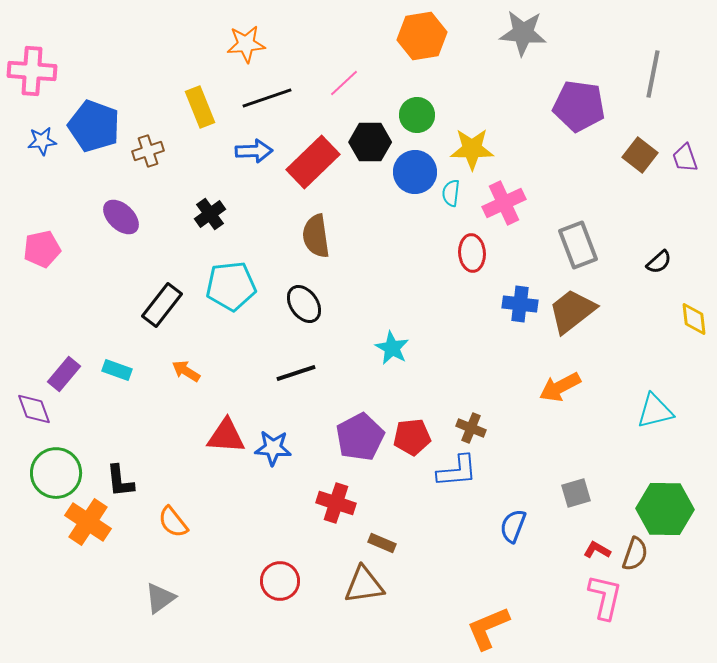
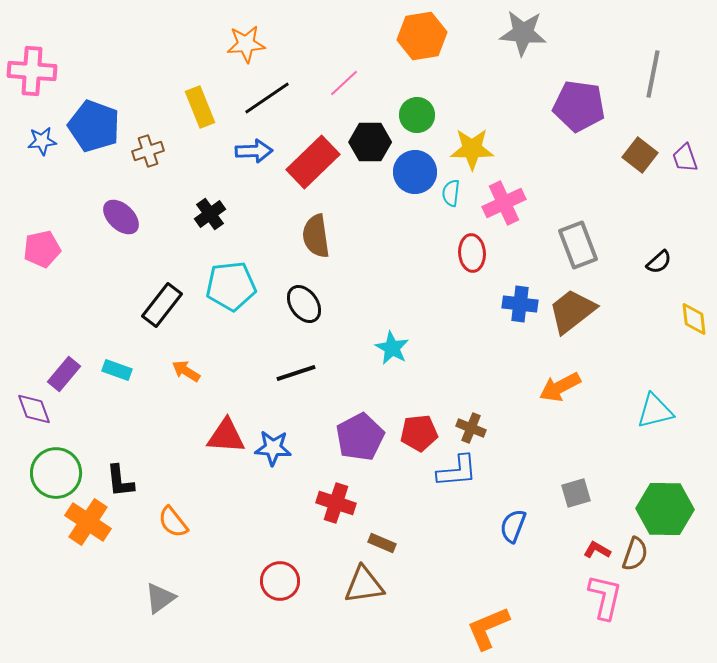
black line at (267, 98): rotated 15 degrees counterclockwise
red pentagon at (412, 437): moved 7 px right, 4 px up
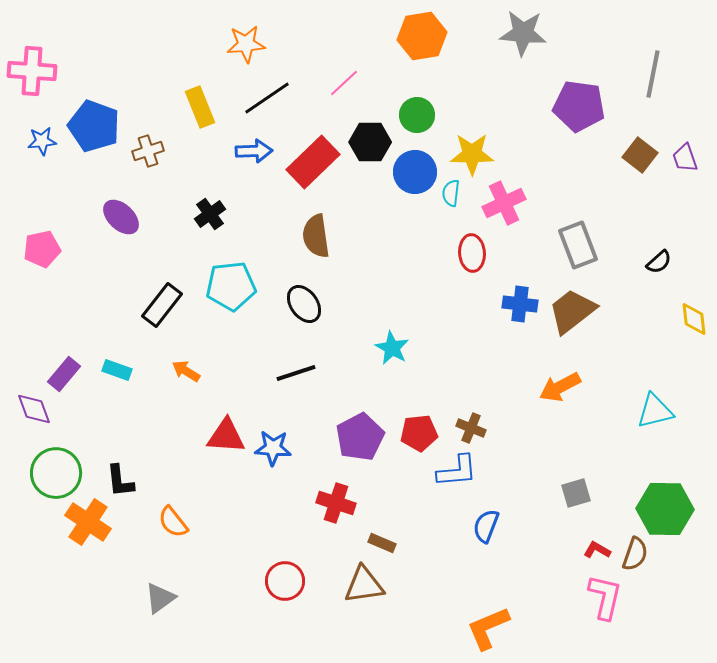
yellow star at (472, 149): moved 5 px down
blue semicircle at (513, 526): moved 27 px left
red circle at (280, 581): moved 5 px right
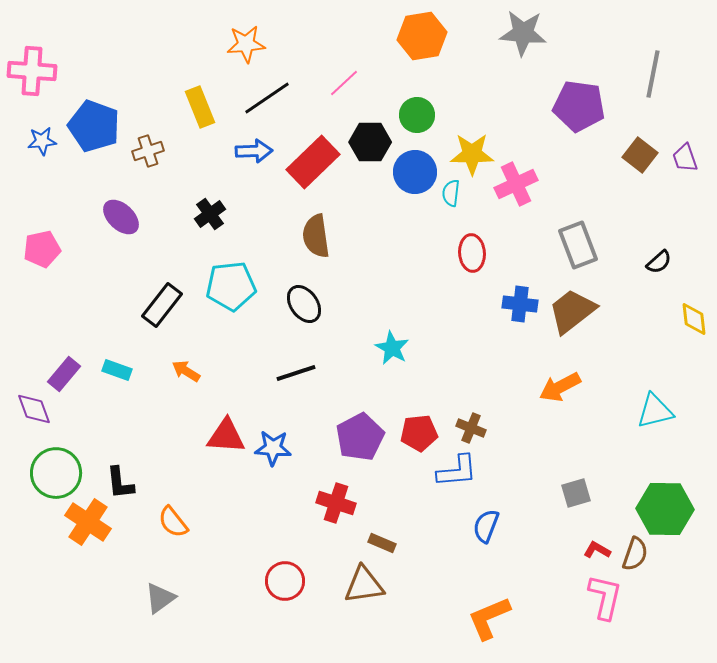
pink cross at (504, 203): moved 12 px right, 19 px up
black L-shape at (120, 481): moved 2 px down
orange L-shape at (488, 628): moved 1 px right, 10 px up
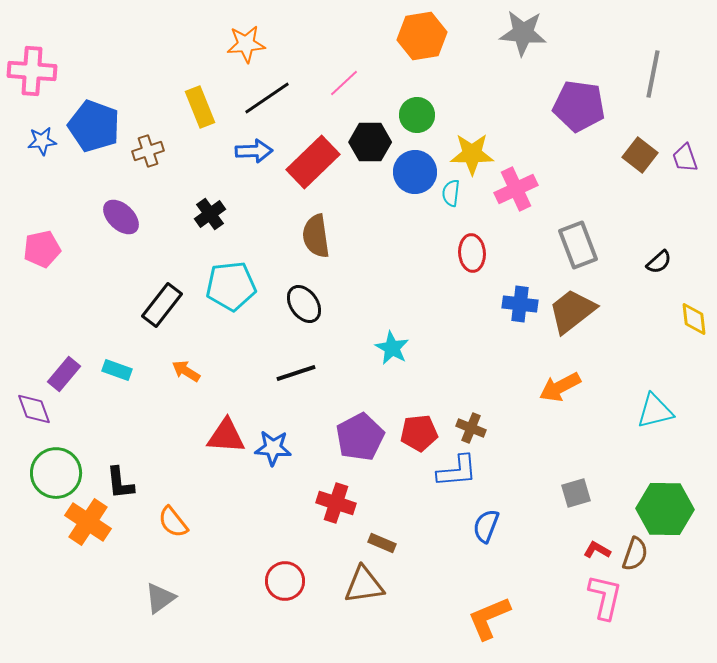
pink cross at (516, 184): moved 5 px down
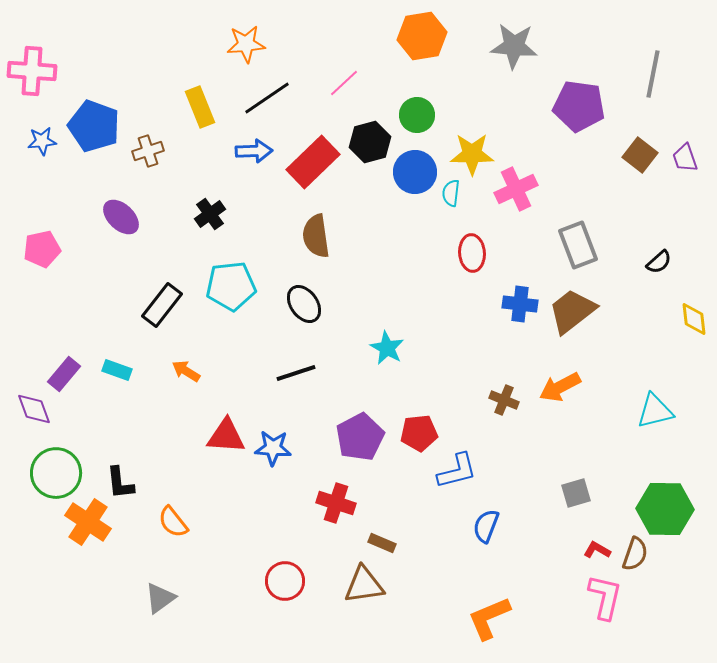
gray star at (523, 33): moved 9 px left, 13 px down
black hexagon at (370, 142): rotated 15 degrees counterclockwise
cyan star at (392, 348): moved 5 px left
brown cross at (471, 428): moved 33 px right, 28 px up
blue L-shape at (457, 471): rotated 9 degrees counterclockwise
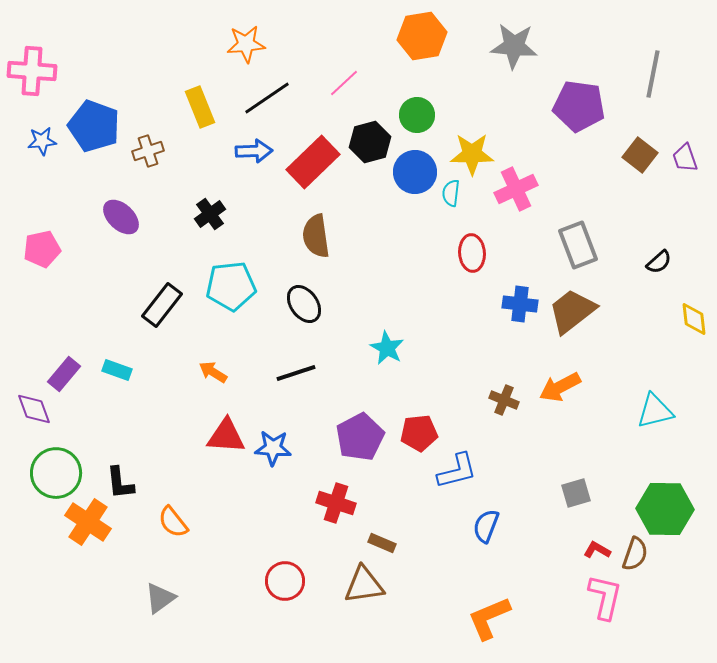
orange arrow at (186, 371): moved 27 px right, 1 px down
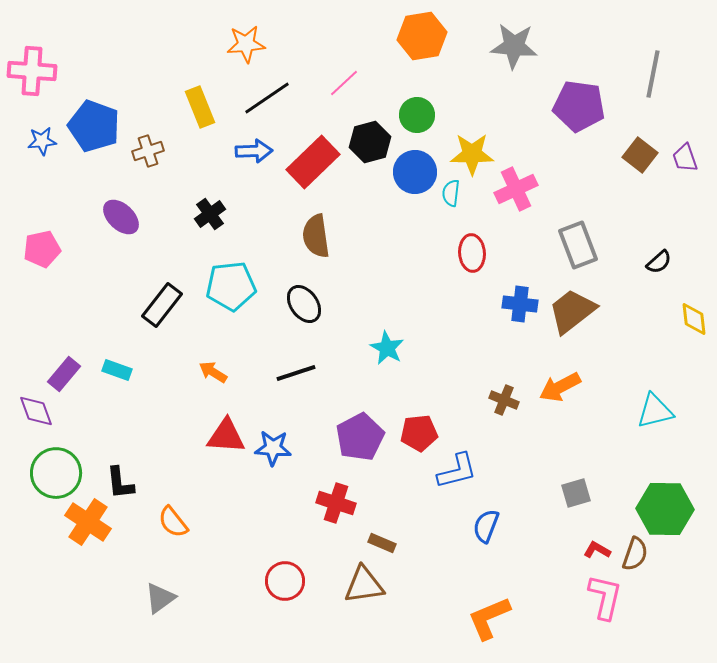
purple diamond at (34, 409): moved 2 px right, 2 px down
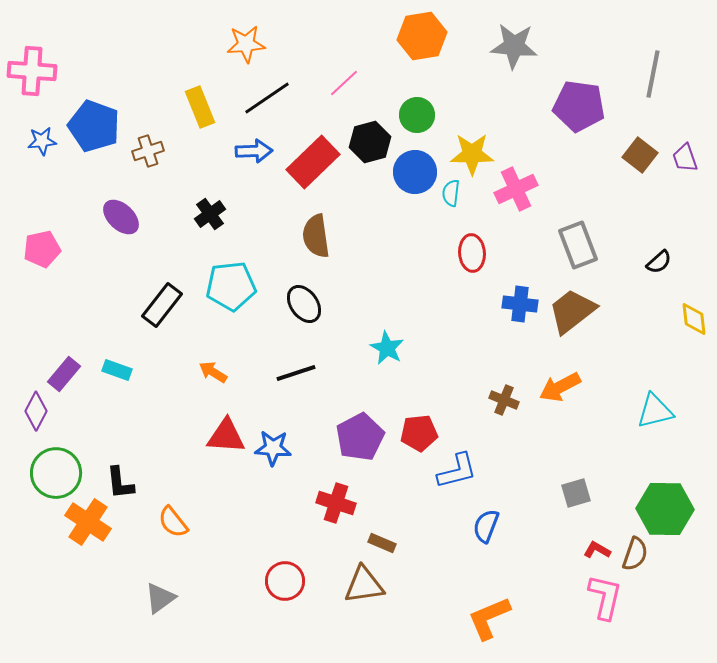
purple diamond at (36, 411): rotated 48 degrees clockwise
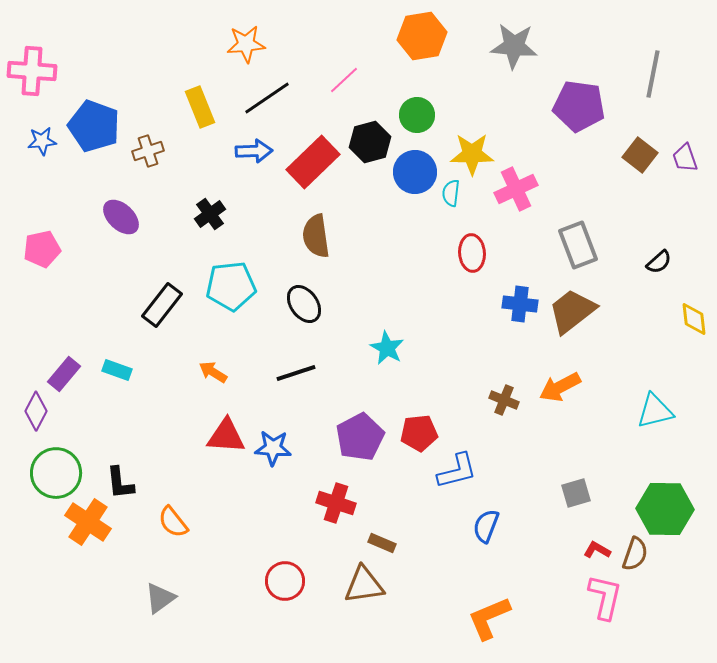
pink line at (344, 83): moved 3 px up
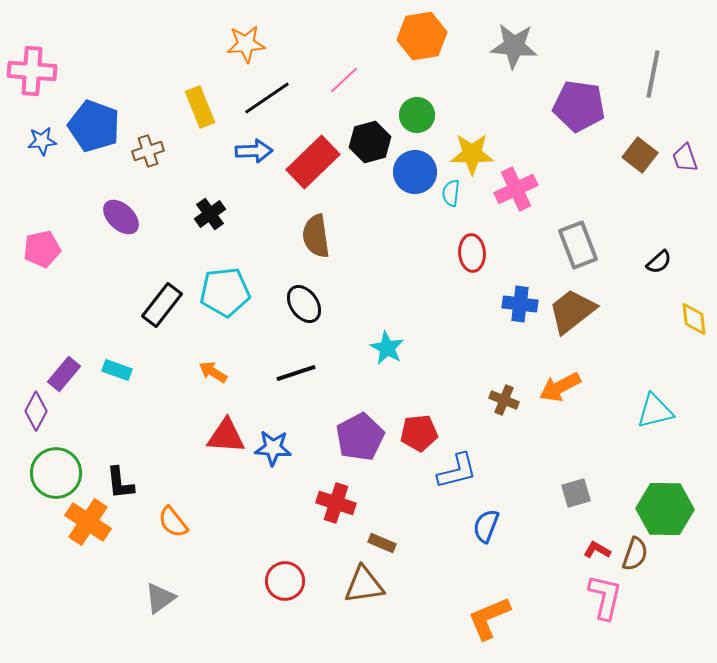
cyan pentagon at (231, 286): moved 6 px left, 6 px down
